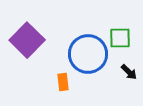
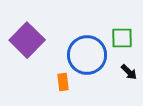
green square: moved 2 px right
blue circle: moved 1 px left, 1 px down
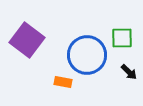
purple square: rotated 8 degrees counterclockwise
orange rectangle: rotated 72 degrees counterclockwise
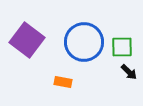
green square: moved 9 px down
blue circle: moved 3 px left, 13 px up
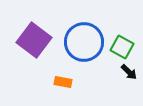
purple square: moved 7 px right
green square: rotated 30 degrees clockwise
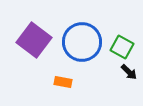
blue circle: moved 2 px left
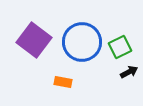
green square: moved 2 px left; rotated 35 degrees clockwise
black arrow: rotated 72 degrees counterclockwise
